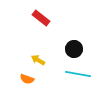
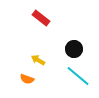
cyan line: moved 2 px down; rotated 30 degrees clockwise
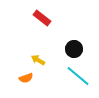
red rectangle: moved 1 px right
orange semicircle: moved 1 px left, 1 px up; rotated 40 degrees counterclockwise
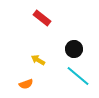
orange semicircle: moved 6 px down
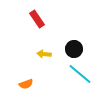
red rectangle: moved 5 px left, 1 px down; rotated 18 degrees clockwise
yellow arrow: moved 6 px right, 6 px up; rotated 24 degrees counterclockwise
cyan line: moved 2 px right, 2 px up
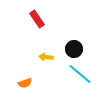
yellow arrow: moved 2 px right, 3 px down
orange semicircle: moved 1 px left, 1 px up
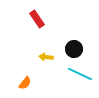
cyan line: rotated 15 degrees counterclockwise
orange semicircle: rotated 32 degrees counterclockwise
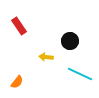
red rectangle: moved 18 px left, 7 px down
black circle: moved 4 px left, 8 px up
orange semicircle: moved 8 px left, 1 px up
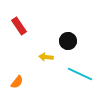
black circle: moved 2 px left
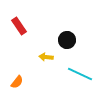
black circle: moved 1 px left, 1 px up
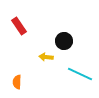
black circle: moved 3 px left, 1 px down
orange semicircle: rotated 144 degrees clockwise
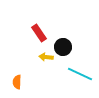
red rectangle: moved 20 px right, 7 px down
black circle: moved 1 px left, 6 px down
